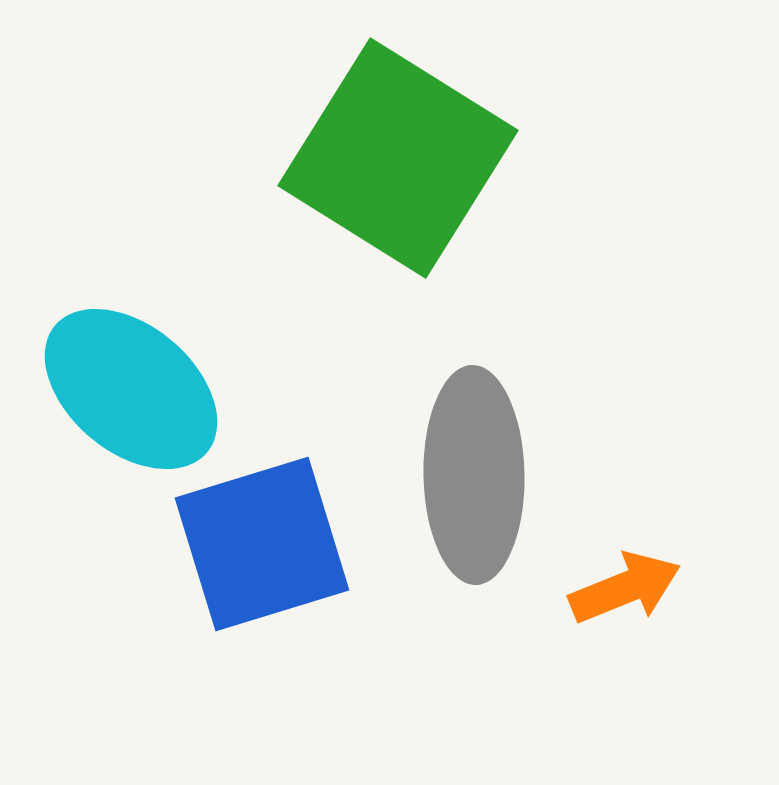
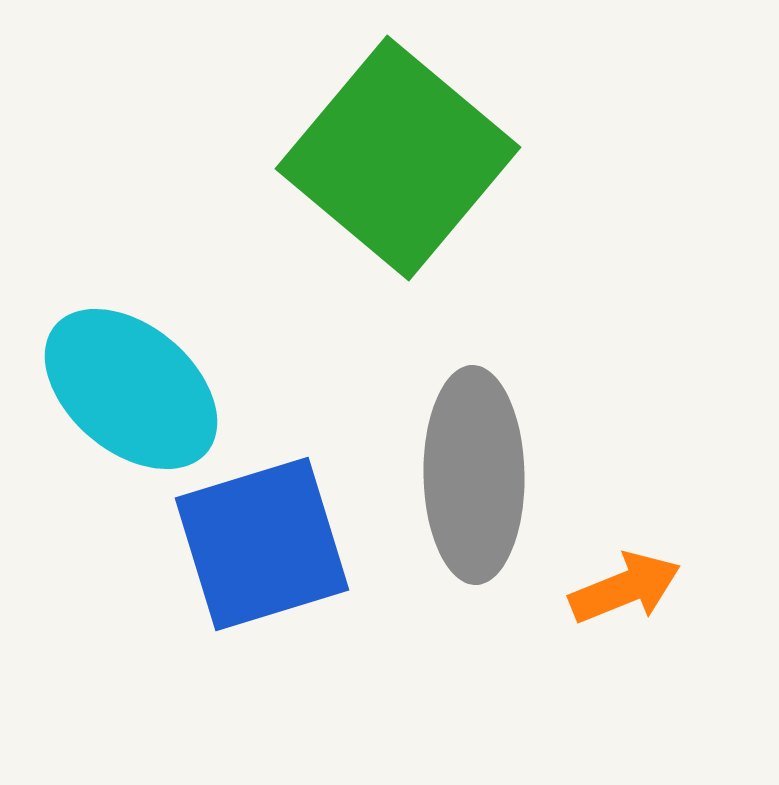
green square: rotated 8 degrees clockwise
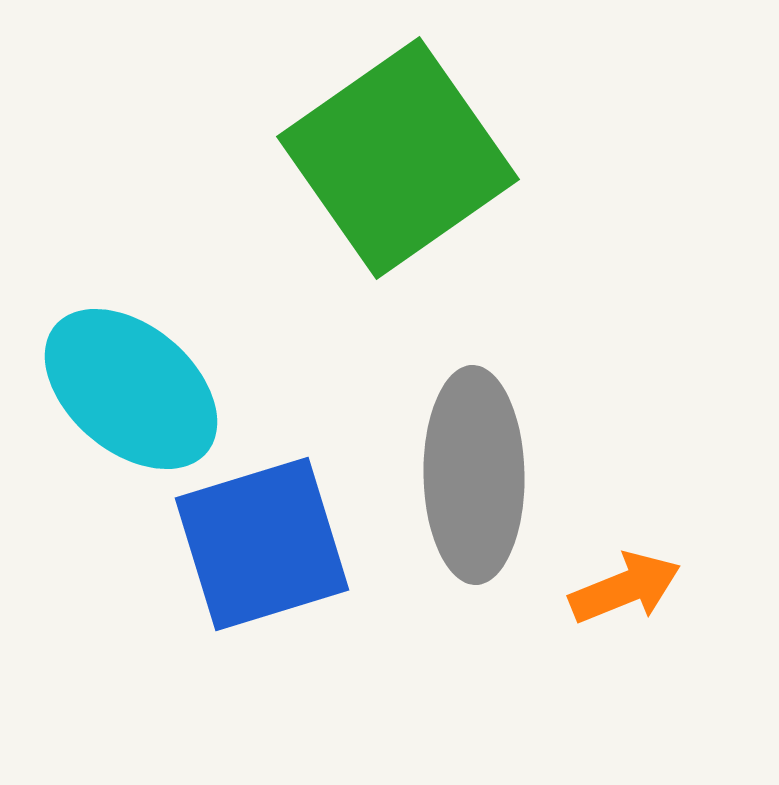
green square: rotated 15 degrees clockwise
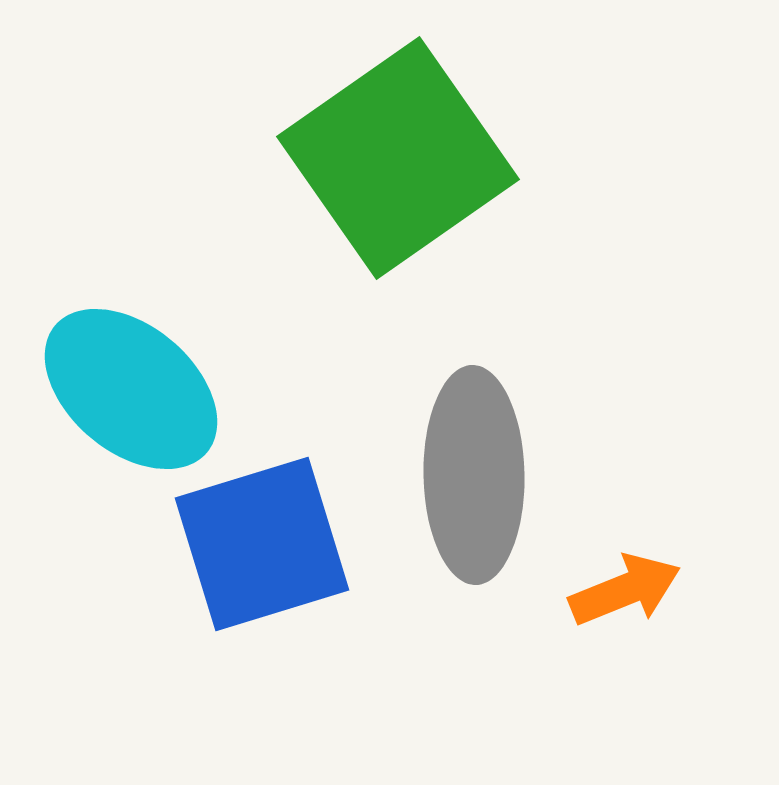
orange arrow: moved 2 px down
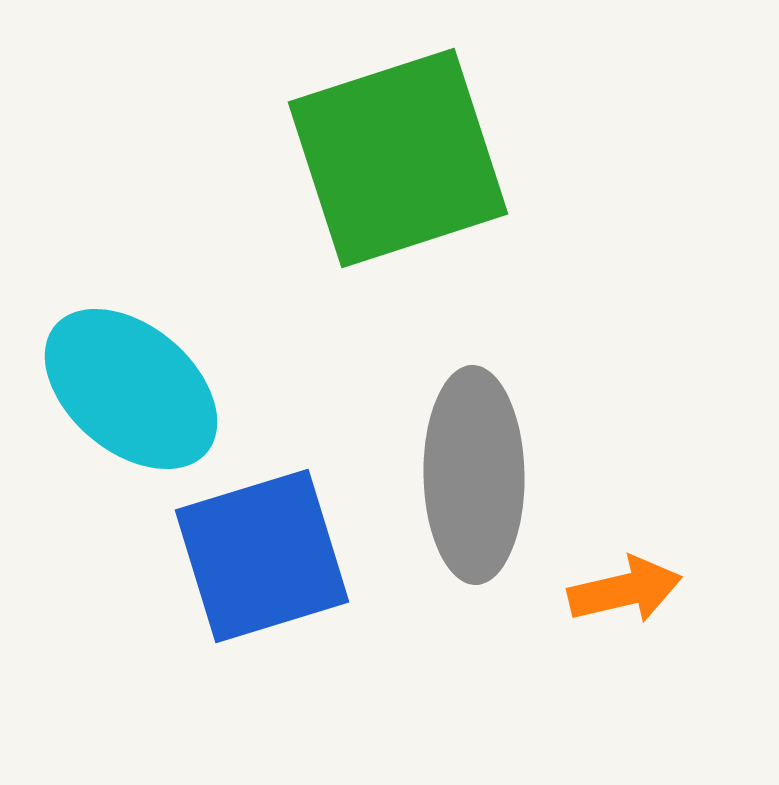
green square: rotated 17 degrees clockwise
blue square: moved 12 px down
orange arrow: rotated 9 degrees clockwise
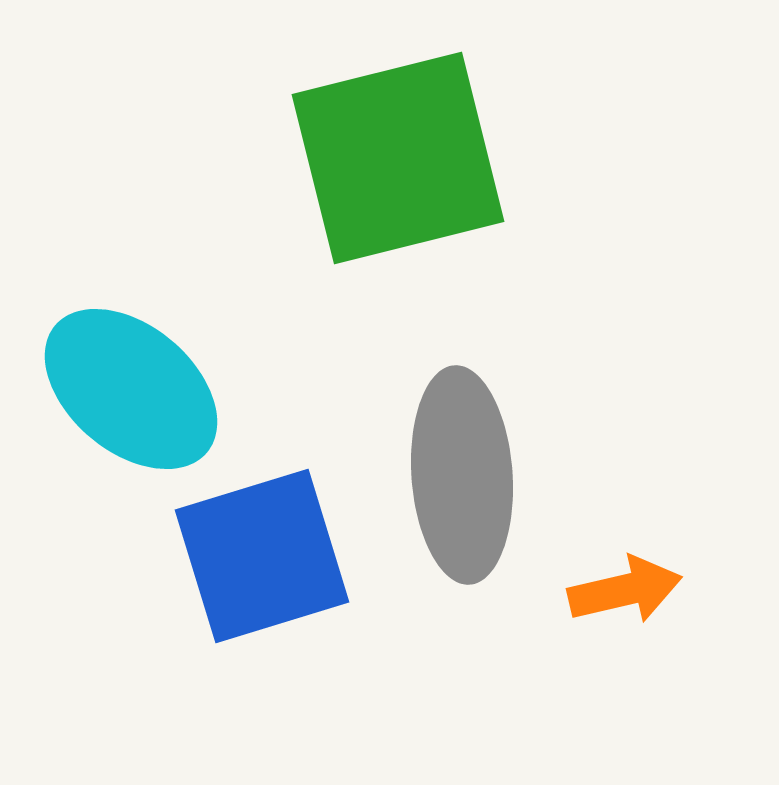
green square: rotated 4 degrees clockwise
gray ellipse: moved 12 px left; rotated 3 degrees counterclockwise
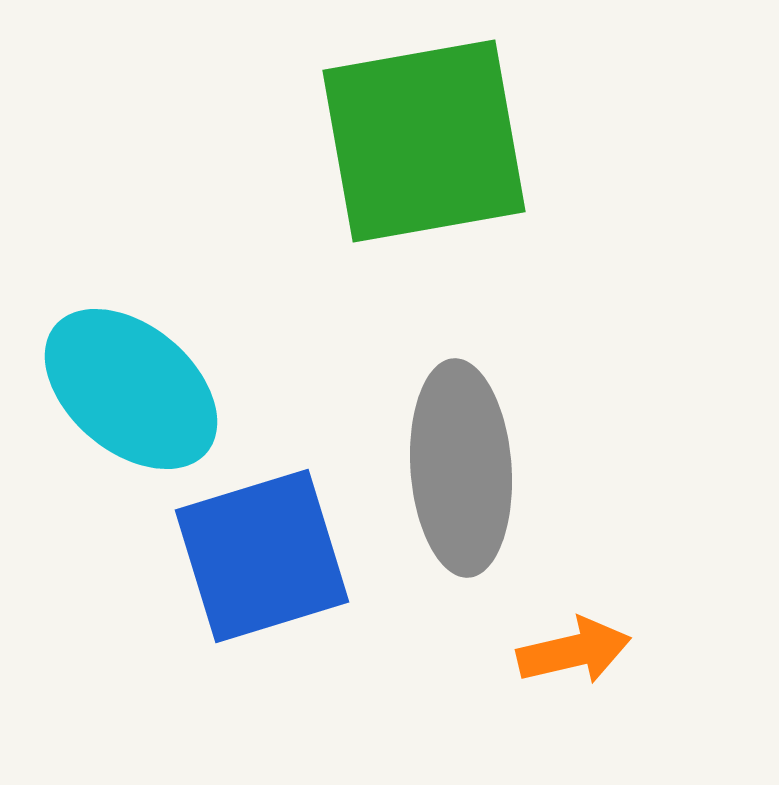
green square: moved 26 px right, 17 px up; rotated 4 degrees clockwise
gray ellipse: moved 1 px left, 7 px up
orange arrow: moved 51 px left, 61 px down
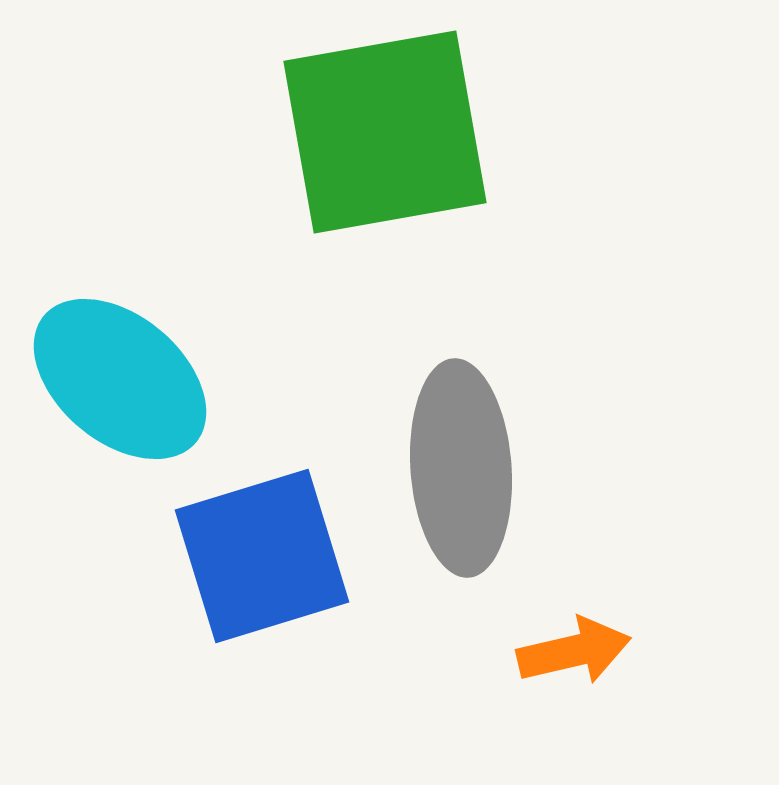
green square: moved 39 px left, 9 px up
cyan ellipse: moved 11 px left, 10 px up
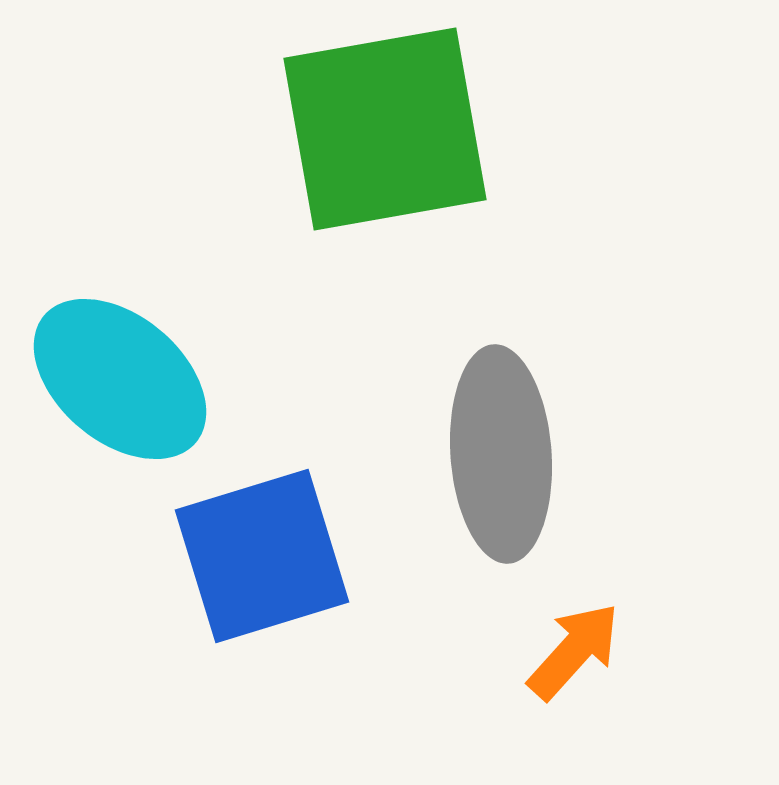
green square: moved 3 px up
gray ellipse: moved 40 px right, 14 px up
orange arrow: rotated 35 degrees counterclockwise
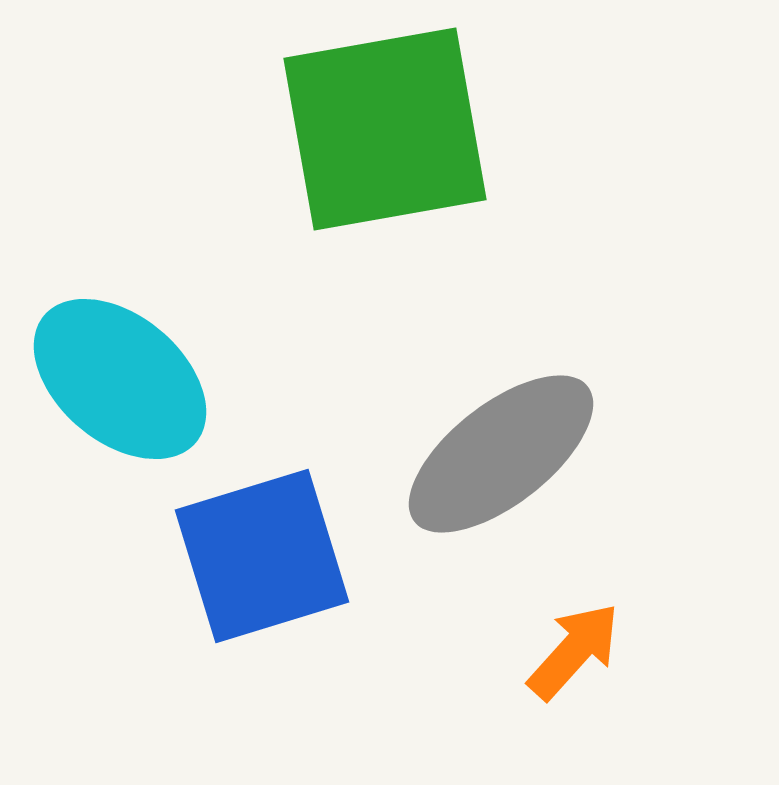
gray ellipse: rotated 56 degrees clockwise
